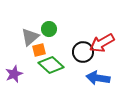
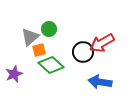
blue arrow: moved 2 px right, 4 px down
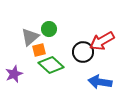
red arrow: moved 2 px up
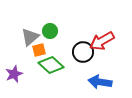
green circle: moved 1 px right, 2 px down
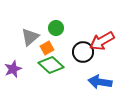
green circle: moved 6 px right, 3 px up
orange square: moved 8 px right, 2 px up; rotated 16 degrees counterclockwise
purple star: moved 1 px left, 5 px up
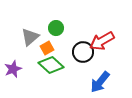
blue arrow: rotated 60 degrees counterclockwise
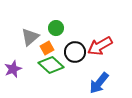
red arrow: moved 2 px left, 5 px down
black circle: moved 8 px left
blue arrow: moved 1 px left, 1 px down
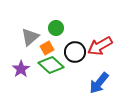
purple star: moved 8 px right; rotated 12 degrees counterclockwise
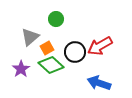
green circle: moved 9 px up
blue arrow: rotated 70 degrees clockwise
